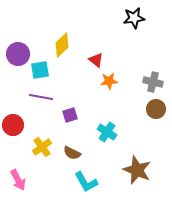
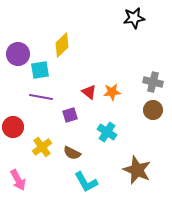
red triangle: moved 7 px left, 32 px down
orange star: moved 3 px right, 11 px down
brown circle: moved 3 px left, 1 px down
red circle: moved 2 px down
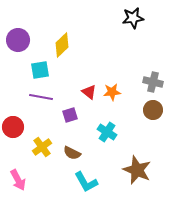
black star: moved 1 px left
purple circle: moved 14 px up
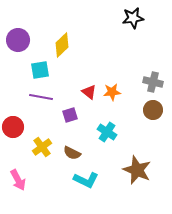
cyan L-shape: moved 2 px up; rotated 35 degrees counterclockwise
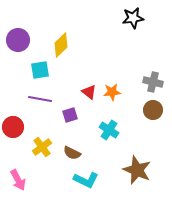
yellow diamond: moved 1 px left
purple line: moved 1 px left, 2 px down
cyan cross: moved 2 px right, 2 px up
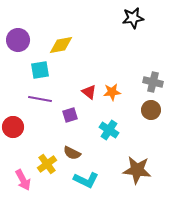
yellow diamond: rotated 35 degrees clockwise
brown circle: moved 2 px left
yellow cross: moved 5 px right, 17 px down
brown star: rotated 16 degrees counterclockwise
pink arrow: moved 5 px right
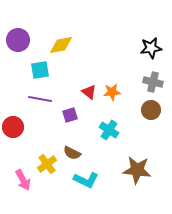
black star: moved 18 px right, 30 px down
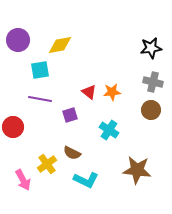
yellow diamond: moved 1 px left
